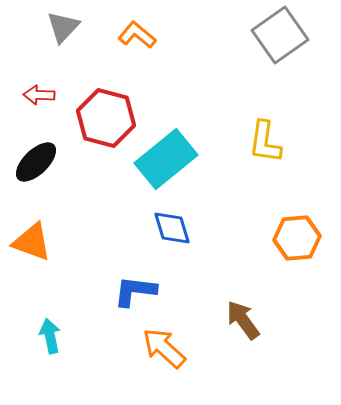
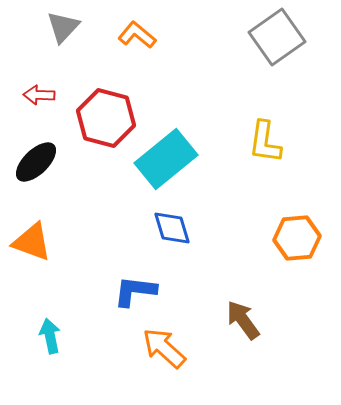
gray square: moved 3 px left, 2 px down
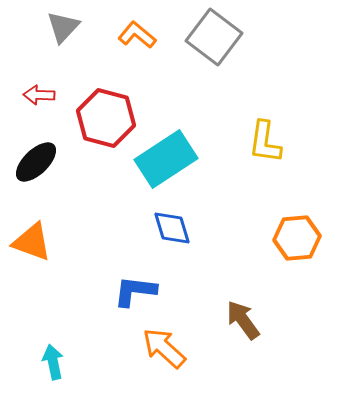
gray square: moved 63 px left; rotated 18 degrees counterclockwise
cyan rectangle: rotated 6 degrees clockwise
cyan arrow: moved 3 px right, 26 px down
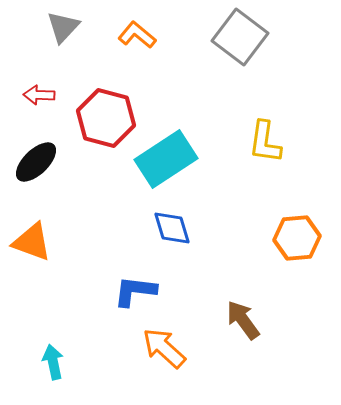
gray square: moved 26 px right
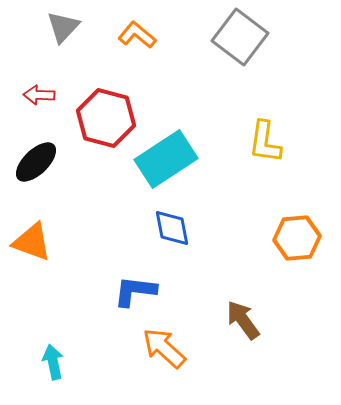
blue diamond: rotated 6 degrees clockwise
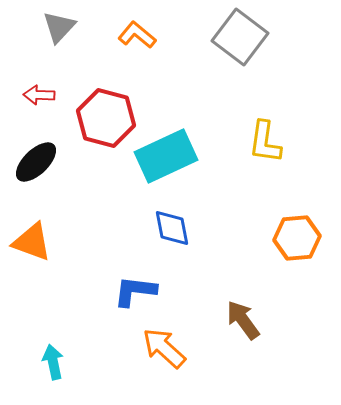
gray triangle: moved 4 px left
cyan rectangle: moved 3 px up; rotated 8 degrees clockwise
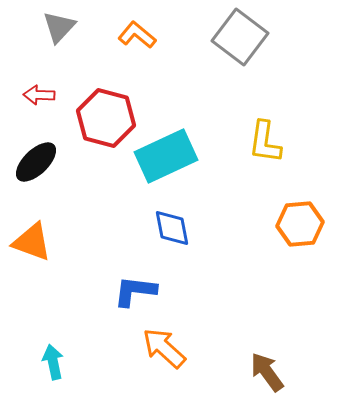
orange hexagon: moved 3 px right, 14 px up
brown arrow: moved 24 px right, 52 px down
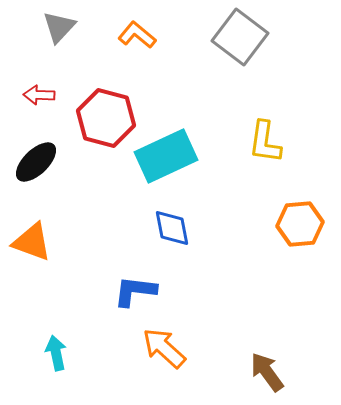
cyan arrow: moved 3 px right, 9 px up
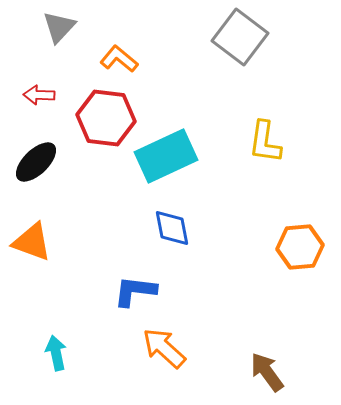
orange L-shape: moved 18 px left, 24 px down
red hexagon: rotated 8 degrees counterclockwise
orange hexagon: moved 23 px down
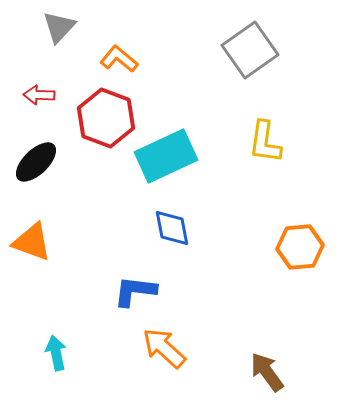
gray square: moved 10 px right, 13 px down; rotated 18 degrees clockwise
red hexagon: rotated 14 degrees clockwise
